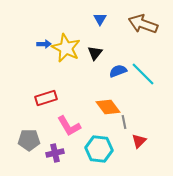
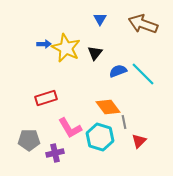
pink L-shape: moved 1 px right, 2 px down
cyan hexagon: moved 1 px right, 12 px up; rotated 12 degrees clockwise
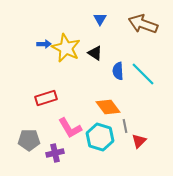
black triangle: rotated 35 degrees counterclockwise
blue semicircle: rotated 72 degrees counterclockwise
gray line: moved 1 px right, 4 px down
